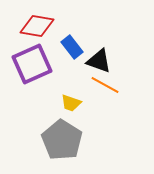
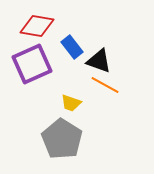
gray pentagon: moved 1 px up
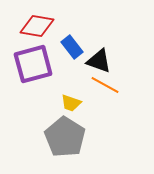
purple square: moved 1 px right; rotated 9 degrees clockwise
gray pentagon: moved 3 px right, 2 px up
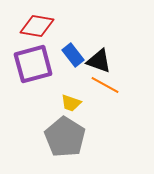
blue rectangle: moved 1 px right, 8 px down
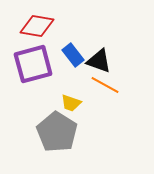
gray pentagon: moved 8 px left, 5 px up
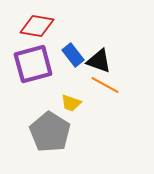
gray pentagon: moved 7 px left
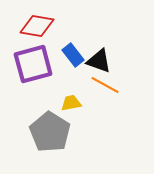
yellow trapezoid: rotated 150 degrees clockwise
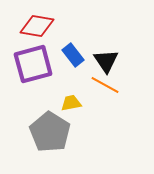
black triangle: moved 7 px right; rotated 36 degrees clockwise
